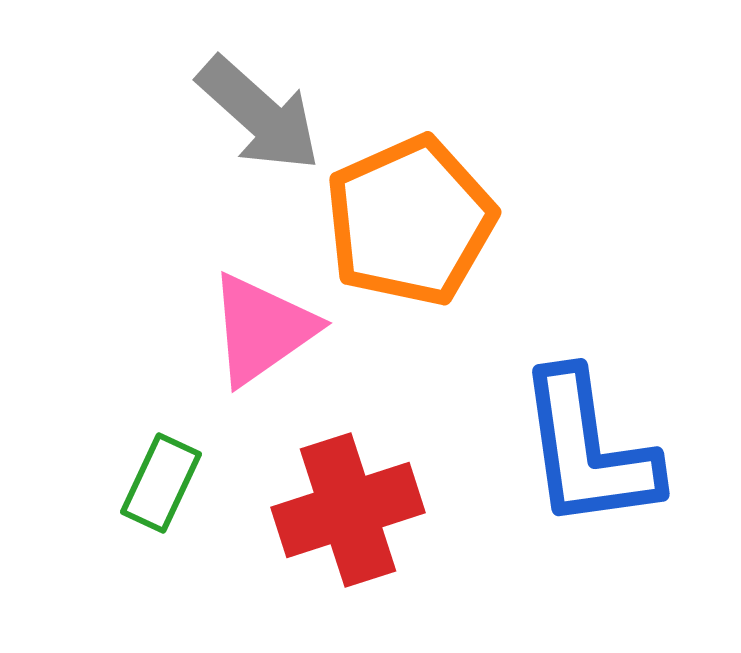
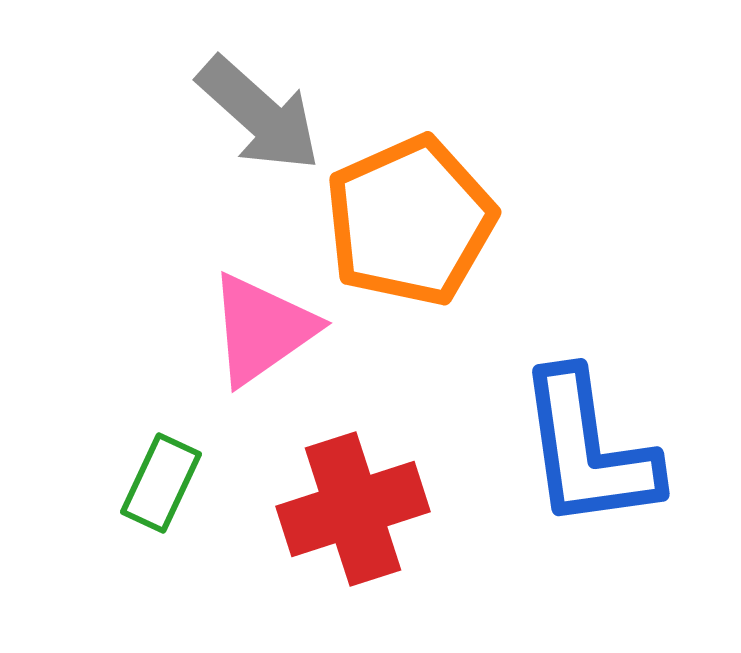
red cross: moved 5 px right, 1 px up
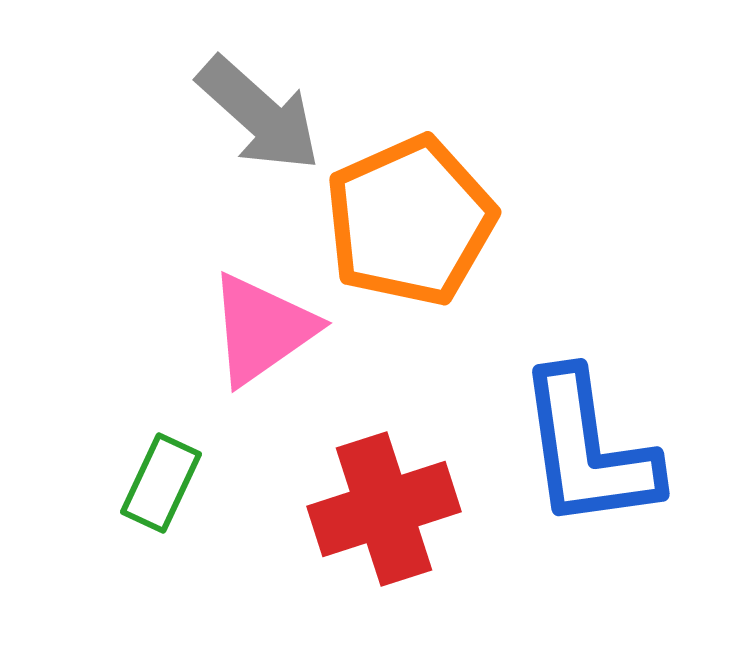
red cross: moved 31 px right
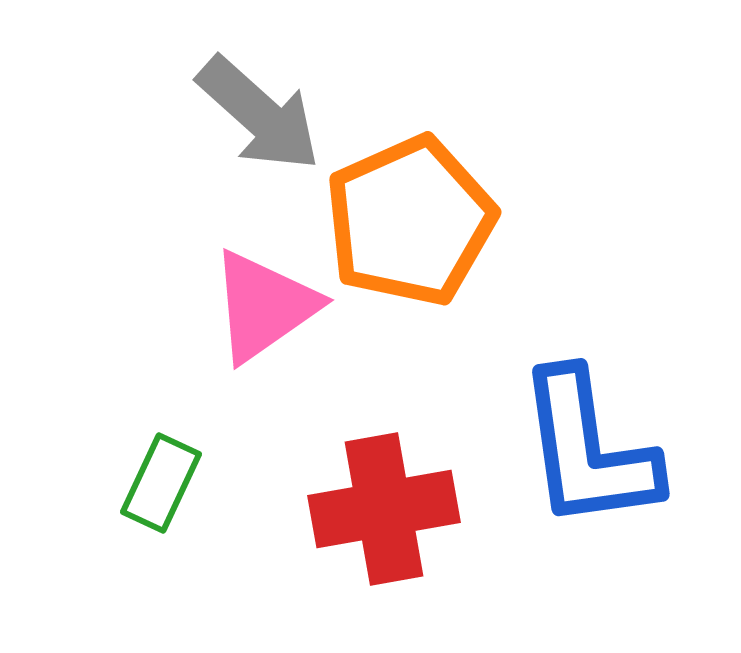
pink triangle: moved 2 px right, 23 px up
red cross: rotated 8 degrees clockwise
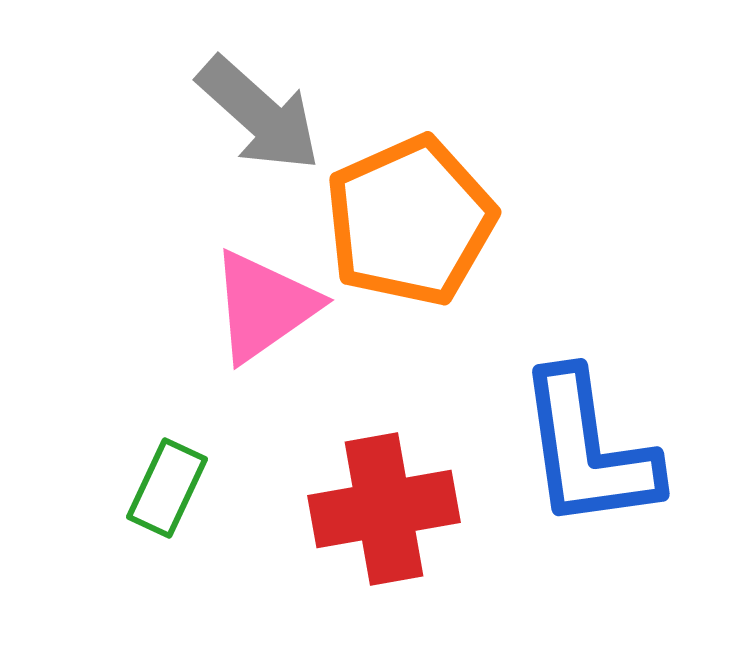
green rectangle: moved 6 px right, 5 px down
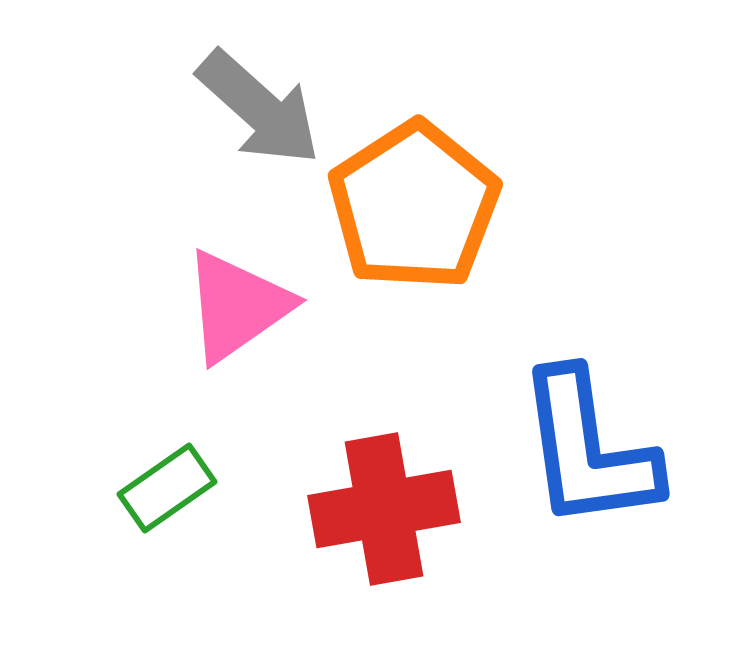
gray arrow: moved 6 px up
orange pentagon: moved 4 px right, 15 px up; rotated 9 degrees counterclockwise
pink triangle: moved 27 px left
green rectangle: rotated 30 degrees clockwise
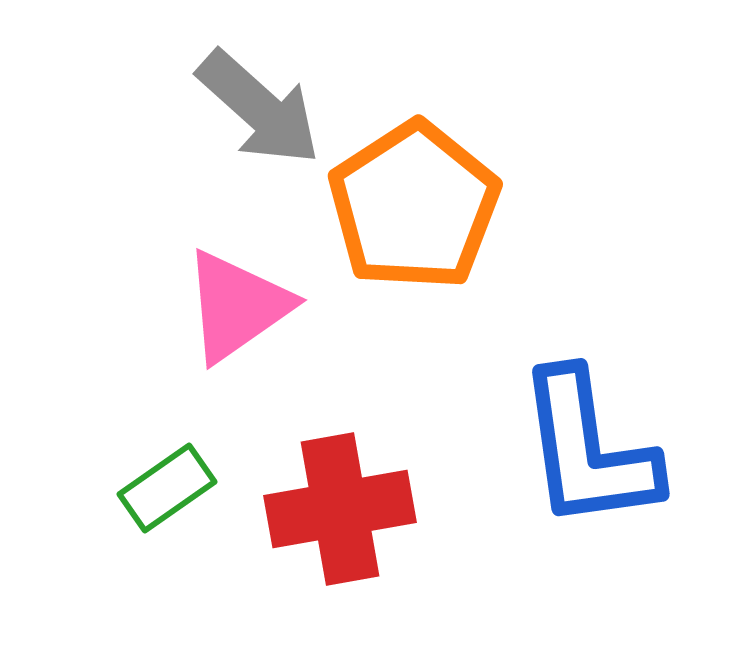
red cross: moved 44 px left
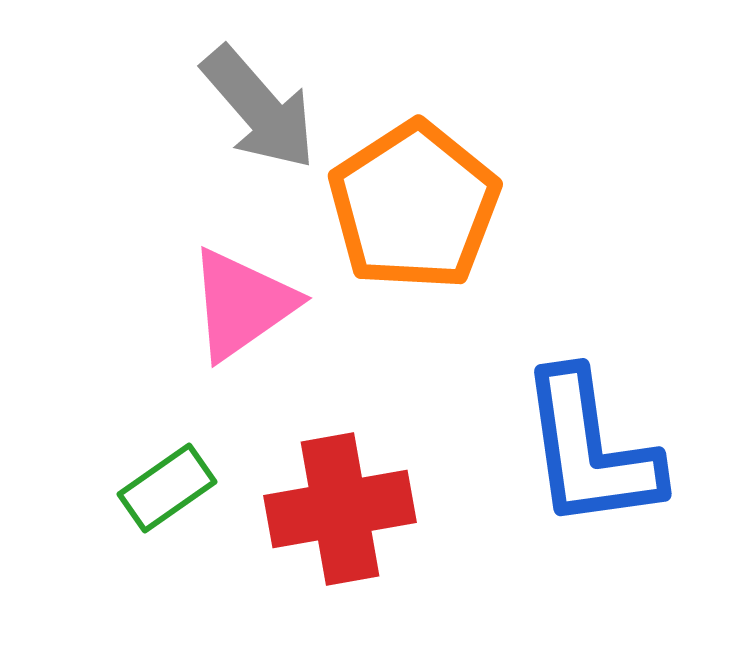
gray arrow: rotated 7 degrees clockwise
pink triangle: moved 5 px right, 2 px up
blue L-shape: moved 2 px right
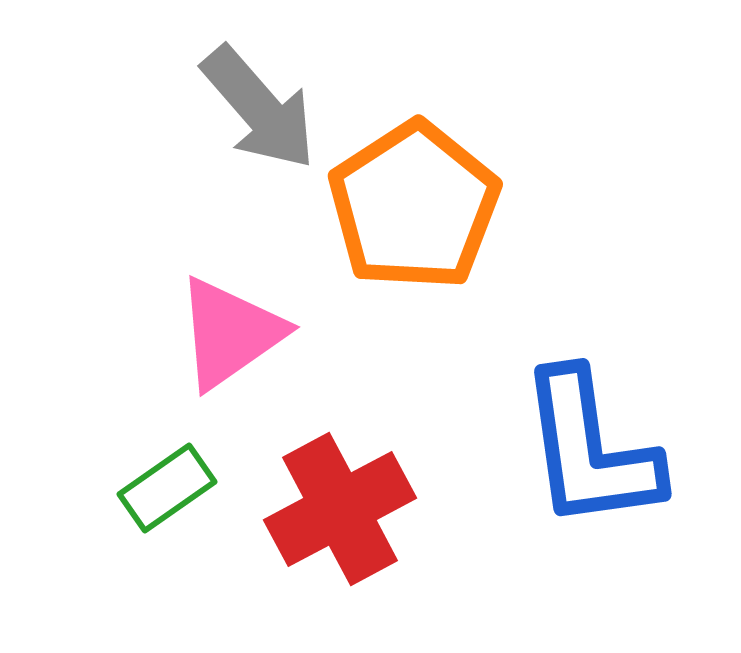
pink triangle: moved 12 px left, 29 px down
red cross: rotated 18 degrees counterclockwise
